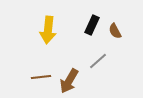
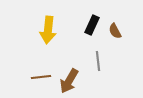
gray line: rotated 54 degrees counterclockwise
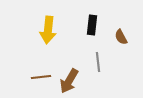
black rectangle: rotated 18 degrees counterclockwise
brown semicircle: moved 6 px right, 6 px down
gray line: moved 1 px down
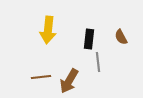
black rectangle: moved 3 px left, 14 px down
